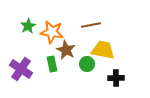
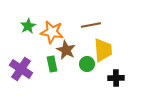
yellow trapezoid: rotated 75 degrees clockwise
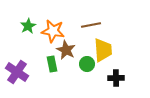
orange star: moved 1 px right, 1 px up
purple cross: moved 4 px left, 3 px down
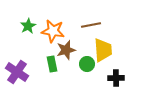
brown star: rotated 30 degrees clockwise
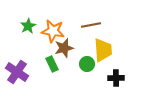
brown star: moved 2 px left, 2 px up
green rectangle: rotated 14 degrees counterclockwise
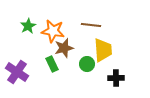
brown line: rotated 18 degrees clockwise
